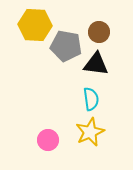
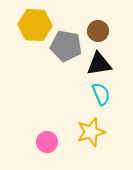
brown circle: moved 1 px left, 1 px up
black triangle: moved 3 px right; rotated 16 degrees counterclockwise
cyan semicircle: moved 10 px right, 5 px up; rotated 15 degrees counterclockwise
yellow star: moved 1 px right; rotated 8 degrees clockwise
pink circle: moved 1 px left, 2 px down
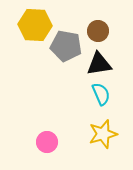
yellow star: moved 12 px right, 2 px down
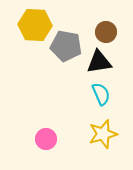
brown circle: moved 8 px right, 1 px down
black triangle: moved 2 px up
pink circle: moved 1 px left, 3 px up
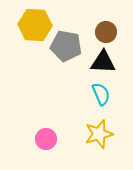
black triangle: moved 4 px right; rotated 12 degrees clockwise
yellow star: moved 4 px left
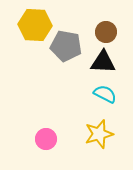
cyan semicircle: moved 4 px right; rotated 40 degrees counterclockwise
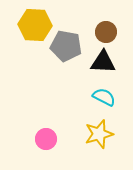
cyan semicircle: moved 1 px left, 3 px down
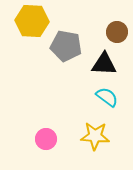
yellow hexagon: moved 3 px left, 4 px up
brown circle: moved 11 px right
black triangle: moved 1 px right, 2 px down
cyan semicircle: moved 3 px right; rotated 10 degrees clockwise
yellow star: moved 4 px left, 2 px down; rotated 20 degrees clockwise
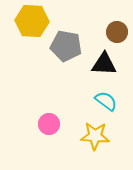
cyan semicircle: moved 1 px left, 4 px down
pink circle: moved 3 px right, 15 px up
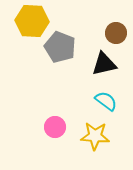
brown circle: moved 1 px left, 1 px down
gray pentagon: moved 6 px left, 1 px down; rotated 12 degrees clockwise
black triangle: rotated 16 degrees counterclockwise
pink circle: moved 6 px right, 3 px down
